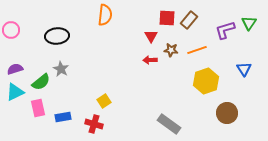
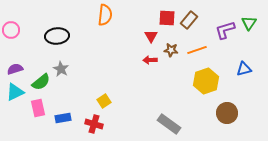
blue triangle: rotated 49 degrees clockwise
blue rectangle: moved 1 px down
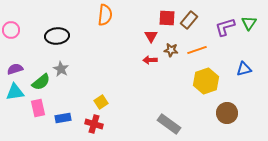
purple L-shape: moved 3 px up
cyan triangle: rotated 18 degrees clockwise
yellow square: moved 3 px left, 1 px down
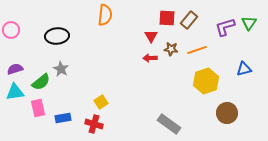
brown star: moved 1 px up
red arrow: moved 2 px up
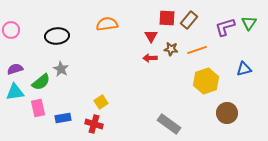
orange semicircle: moved 2 px right, 9 px down; rotated 105 degrees counterclockwise
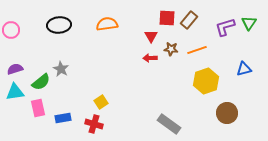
black ellipse: moved 2 px right, 11 px up
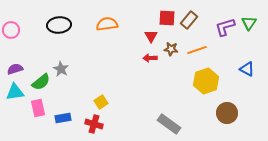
blue triangle: moved 3 px right; rotated 42 degrees clockwise
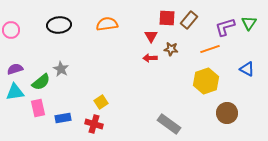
orange line: moved 13 px right, 1 px up
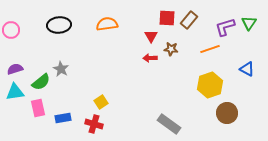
yellow hexagon: moved 4 px right, 4 px down
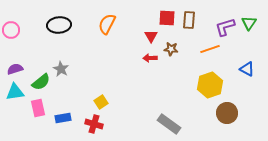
brown rectangle: rotated 36 degrees counterclockwise
orange semicircle: rotated 55 degrees counterclockwise
